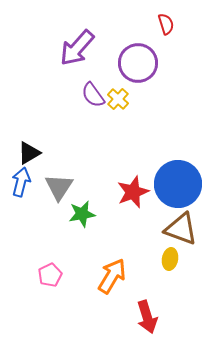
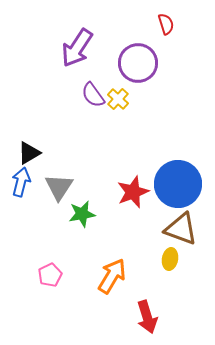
purple arrow: rotated 9 degrees counterclockwise
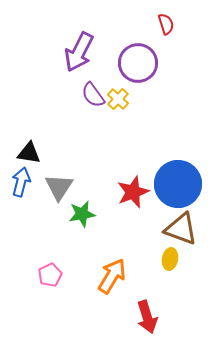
purple arrow: moved 2 px right, 4 px down; rotated 6 degrees counterclockwise
black triangle: rotated 40 degrees clockwise
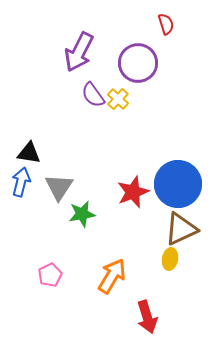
brown triangle: rotated 45 degrees counterclockwise
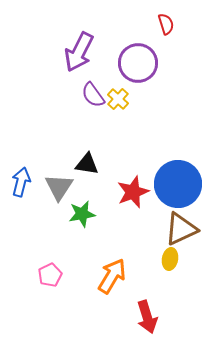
black triangle: moved 58 px right, 11 px down
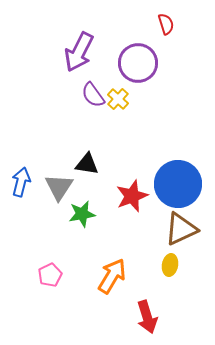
red star: moved 1 px left, 4 px down
yellow ellipse: moved 6 px down
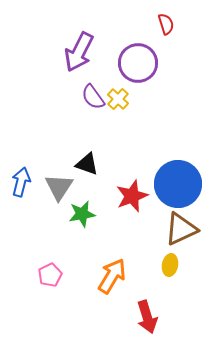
purple semicircle: moved 2 px down
black triangle: rotated 10 degrees clockwise
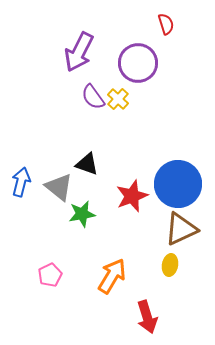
gray triangle: rotated 24 degrees counterclockwise
